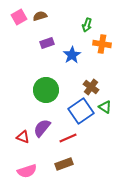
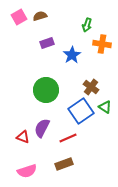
purple semicircle: rotated 12 degrees counterclockwise
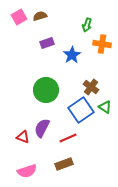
blue square: moved 1 px up
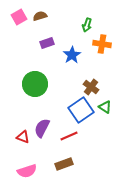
green circle: moved 11 px left, 6 px up
red line: moved 1 px right, 2 px up
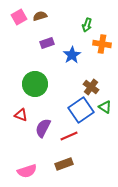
purple semicircle: moved 1 px right
red triangle: moved 2 px left, 22 px up
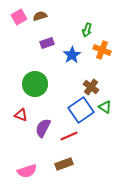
green arrow: moved 5 px down
orange cross: moved 6 px down; rotated 12 degrees clockwise
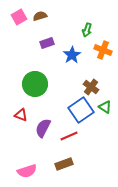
orange cross: moved 1 px right
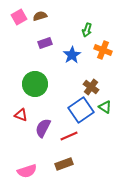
purple rectangle: moved 2 px left
